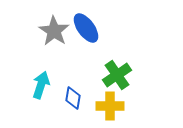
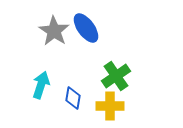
green cross: moved 1 px left, 1 px down
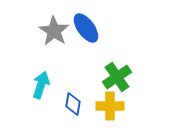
green cross: moved 1 px right, 1 px down
blue diamond: moved 6 px down
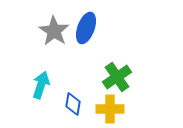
blue ellipse: rotated 56 degrees clockwise
yellow cross: moved 3 px down
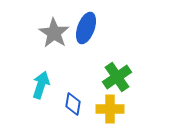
gray star: moved 2 px down
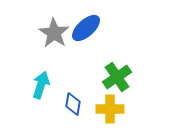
blue ellipse: rotated 28 degrees clockwise
